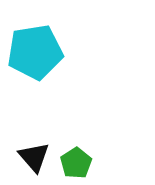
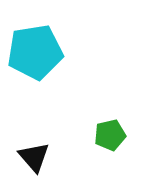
green pentagon: moved 34 px right, 28 px up; rotated 20 degrees clockwise
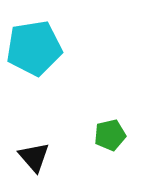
cyan pentagon: moved 1 px left, 4 px up
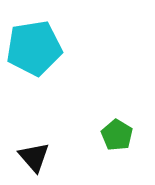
green pentagon: moved 7 px right; rotated 28 degrees counterclockwise
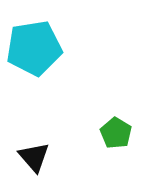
green pentagon: moved 1 px left, 2 px up
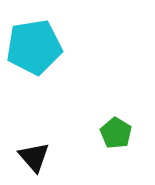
cyan pentagon: moved 1 px up
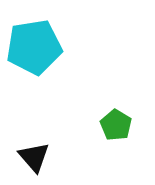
green pentagon: moved 8 px up
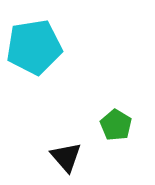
black triangle: moved 32 px right
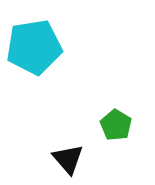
black triangle: moved 2 px right, 2 px down
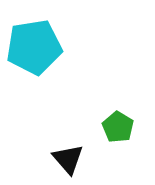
green pentagon: moved 2 px right, 2 px down
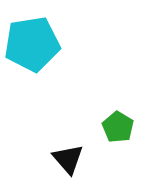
cyan pentagon: moved 2 px left, 3 px up
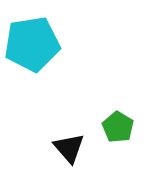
black triangle: moved 1 px right, 11 px up
